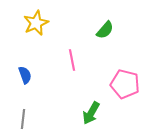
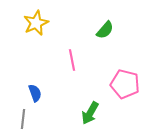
blue semicircle: moved 10 px right, 18 px down
green arrow: moved 1 px left
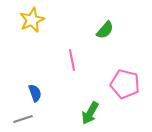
yellow star: moved 4 px left, 3 px up
gray line: rotated 66 degrees clockwise
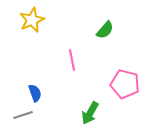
gray line: moved 4 px up
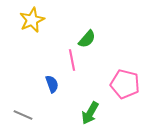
green semicircle: moved 18 px left, 9 px down
blue semicircle: moved 17 px right, 9 px up
gray line: rotated 42 degrees clockwise
